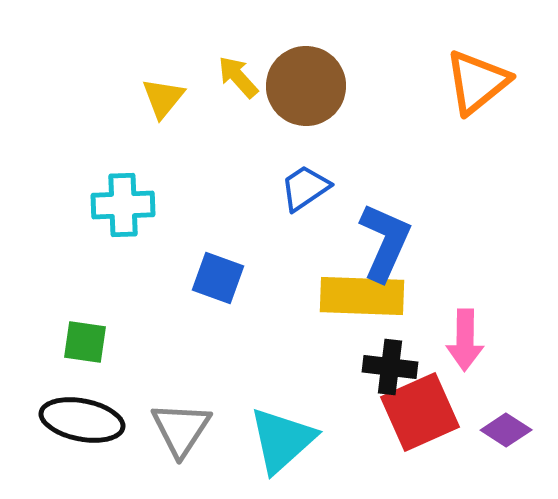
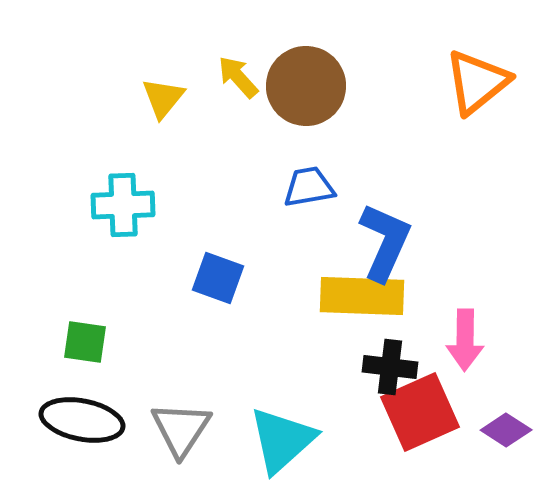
blue trapezoid: moved 4 px right, 1 px up; rotated 24 degrees clockwise
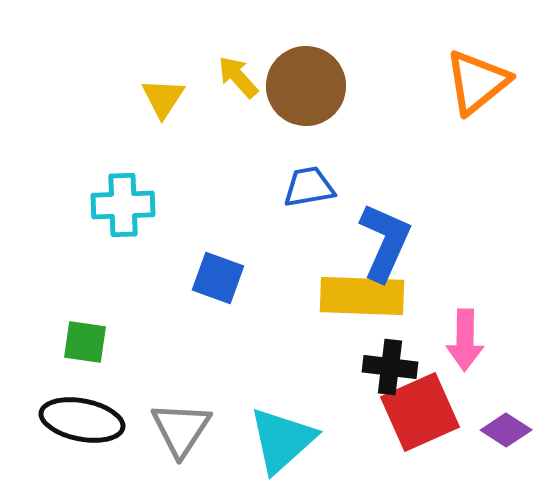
yellow triangle: rotated 6 degrees counterclockwise
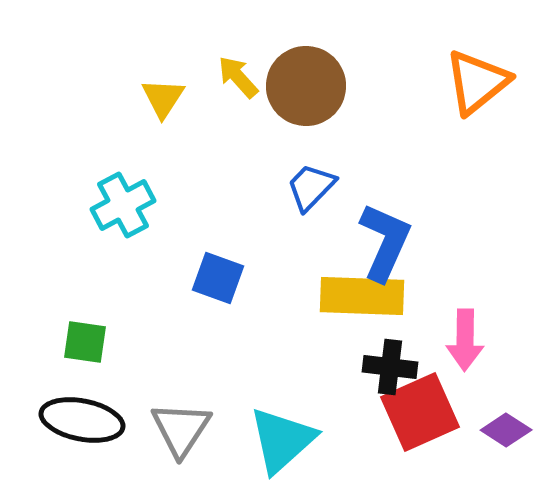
blue trapezoid: moved 2 px right; rotated 36 degrees counterclockwise
cyan cross: rotated 26 degrees counterclockwise
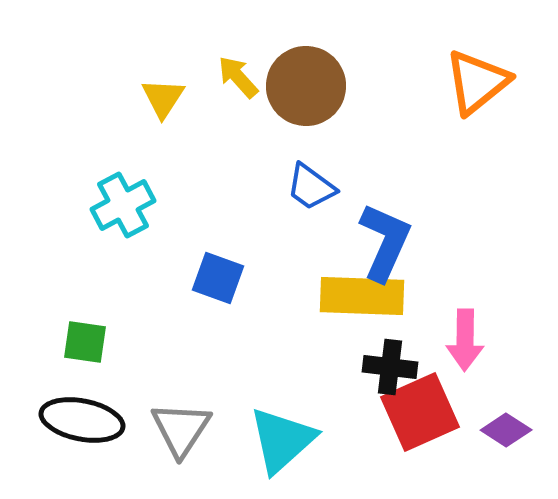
blue trapezoid: rotated 98 degrees counterclockwise
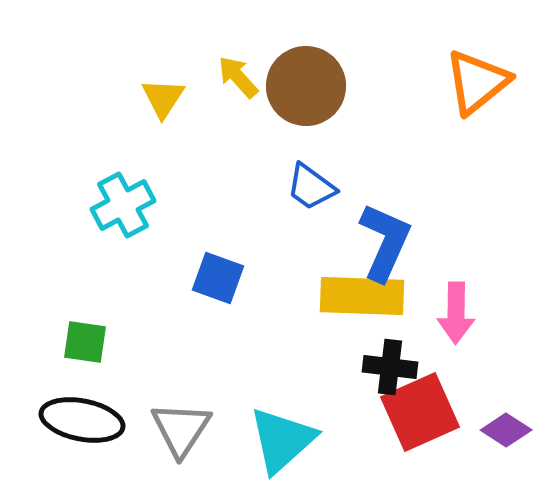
pink arrow: moved 9 px left, 27 px up
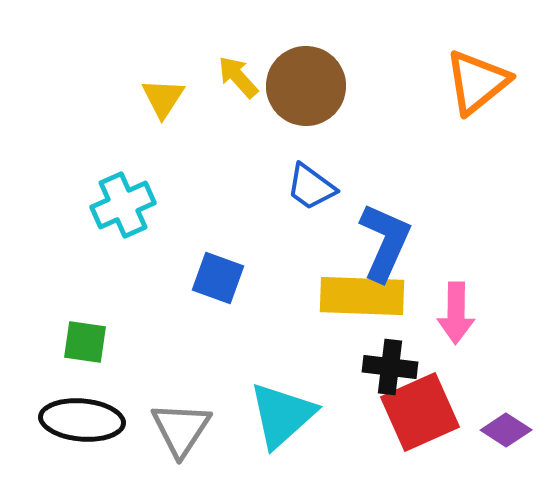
cyan cross: rotated 4 degrees clockwise
black ellipse: rotated 6 degrees counterclockwise
cyan triangle: moved 25 px up
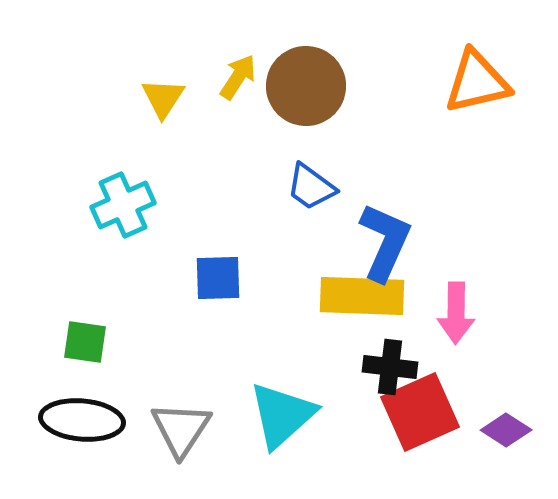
yellow arrow: rotated 75 degrees clockwise
orange triangle: rotated 26 degrees clockwise
blue square: rotated 22 degrees counterclockwise
